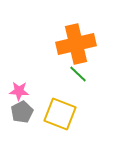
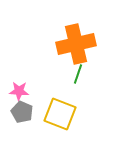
green line: rotated 66 degrees clockwise
gray pentagon: rotated 20 degrees counterclockwise
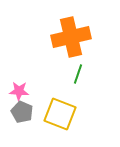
orange cross: moved 5 px left, 7 px up
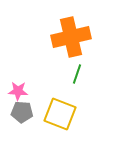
green line: moved 1 px left
pink star: moved 1 px left
gray pentagon: rotated 20 degrees counterclockwise
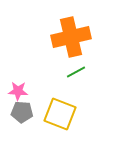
green line: moved 1 px left, 2 px up; rotated 42 degrees clockwise
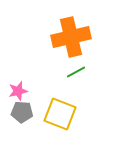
pink star: rotated 18 degrees counterclockwise
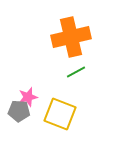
pink star: moved 10 px right, 6 px down
gray pentagon: moved 3 px left, 1 px up
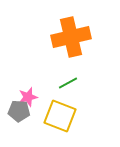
green line: moved 8 px left, 11 px down
yellow square: moved 2 px down
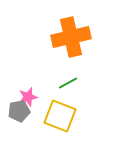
gray pentagon: rotated 15 degrees counterclockwise
